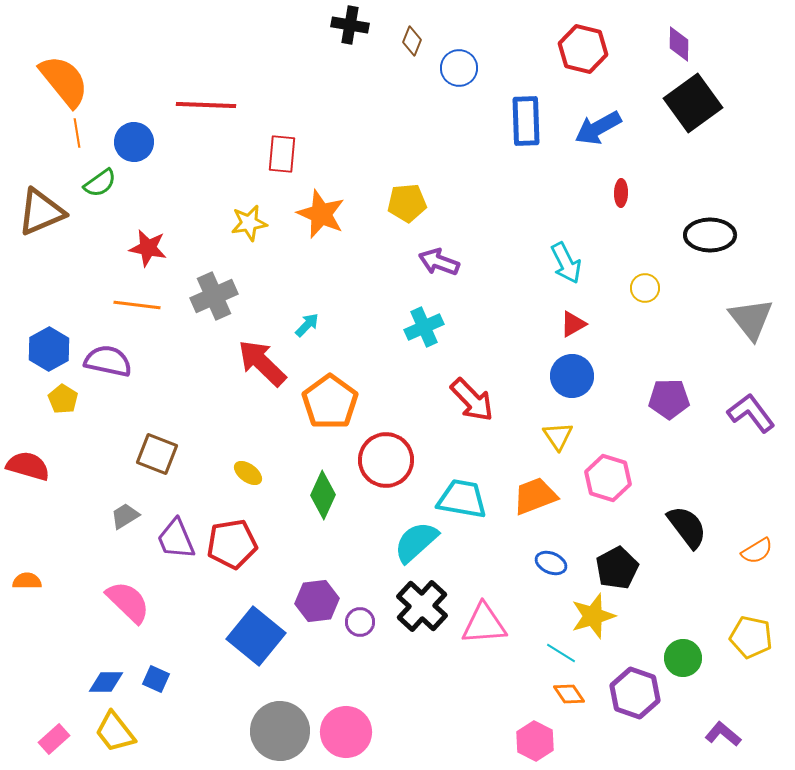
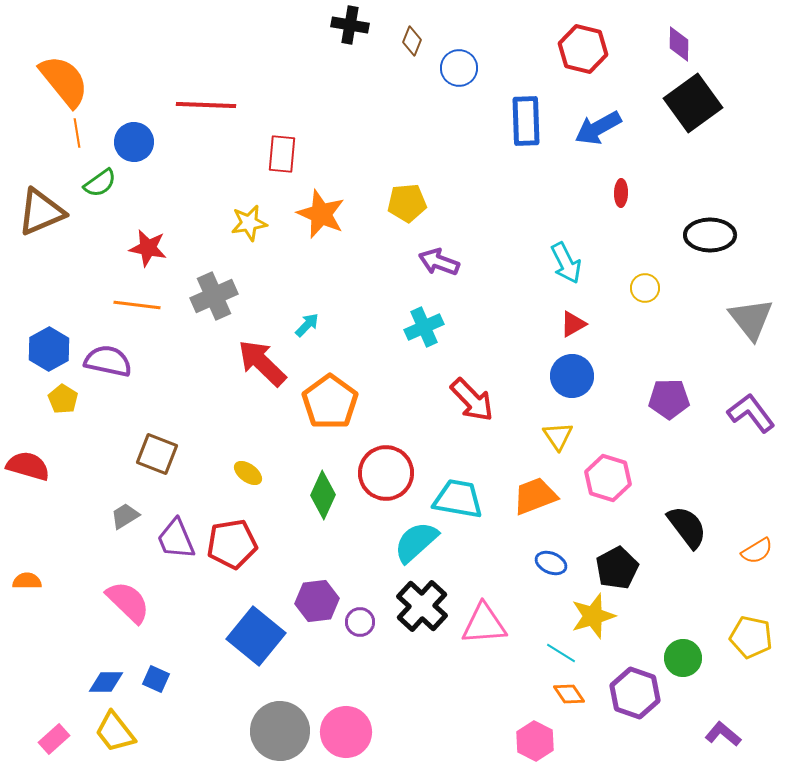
red circle at (386, 460): moved 13 px down
cyan trapezoid at (462, 499): moved 4 px left
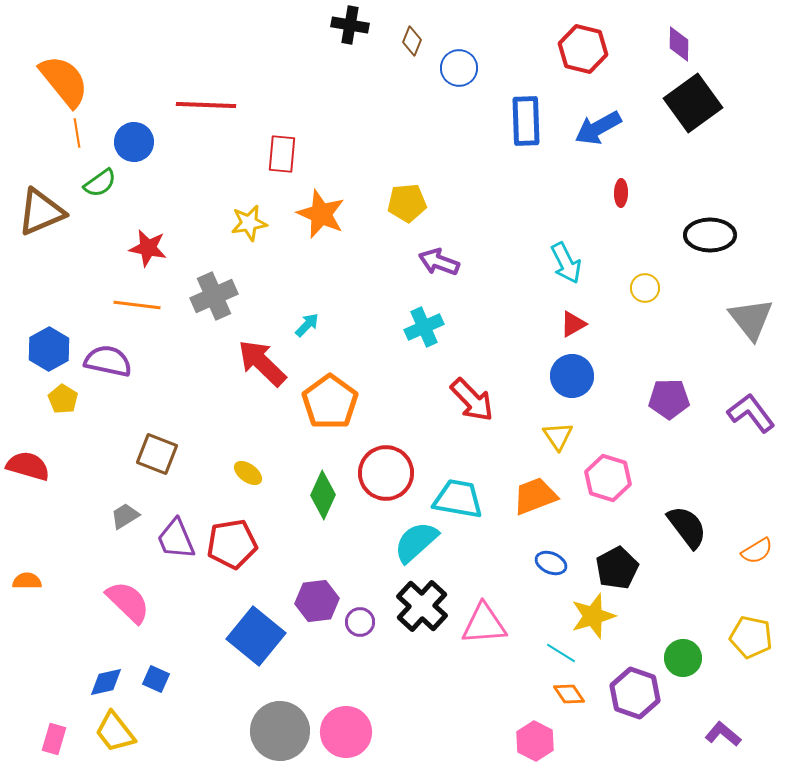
blue diamond at (106, 682): rotated 12 degrees counterclockwise
pink rectangle at (54, 739): rotated 32 degrees counterclockwise
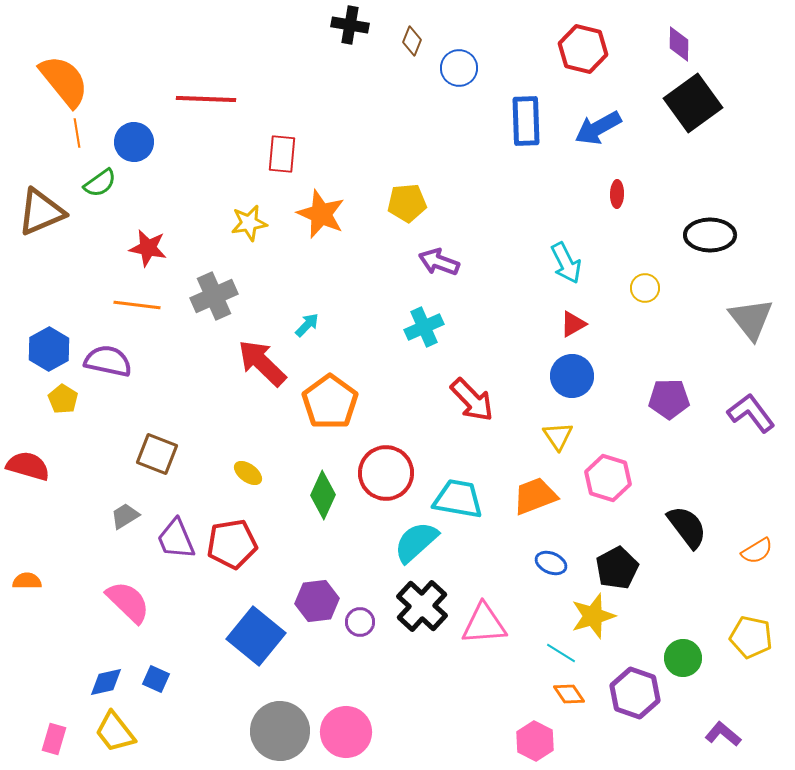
red line at (206, 105): moved 6 px up
red ellipse at (621, 193): moved 4 px left, 1 px down
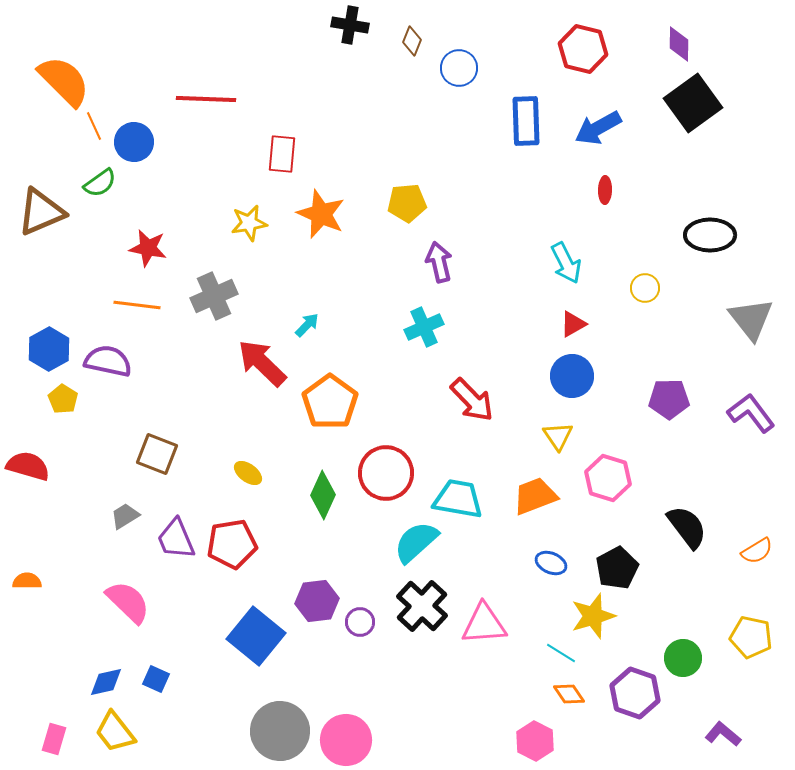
orange semicircle at (64, 81): rotated 6 degrees counterclockwise
orange line at (77, 133): moved 17 px right, 7 px up; rotated 16 degrees counterclockwise
red ellipse at (617, 194): moved 12 px left, 4 px up
purple arrow at (439, 262): rotated 57 degrees clockwise
pink circle at (346, 732): moved 8 px down
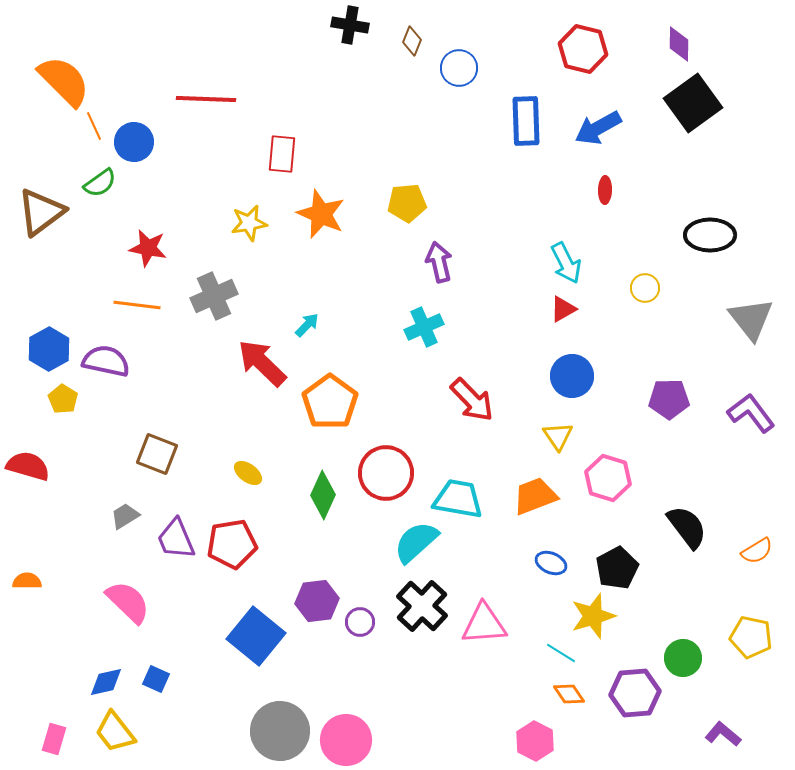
brown triangle at (41, 212): rotated 14 degrees counterclockwise
red triangle at (573, 324): moved 10 px left, 15 px up
purple semicircle at (108, 361): moved 2 px left
purple hexagon at (635, 693): rotated 24 degrees counterclockwise
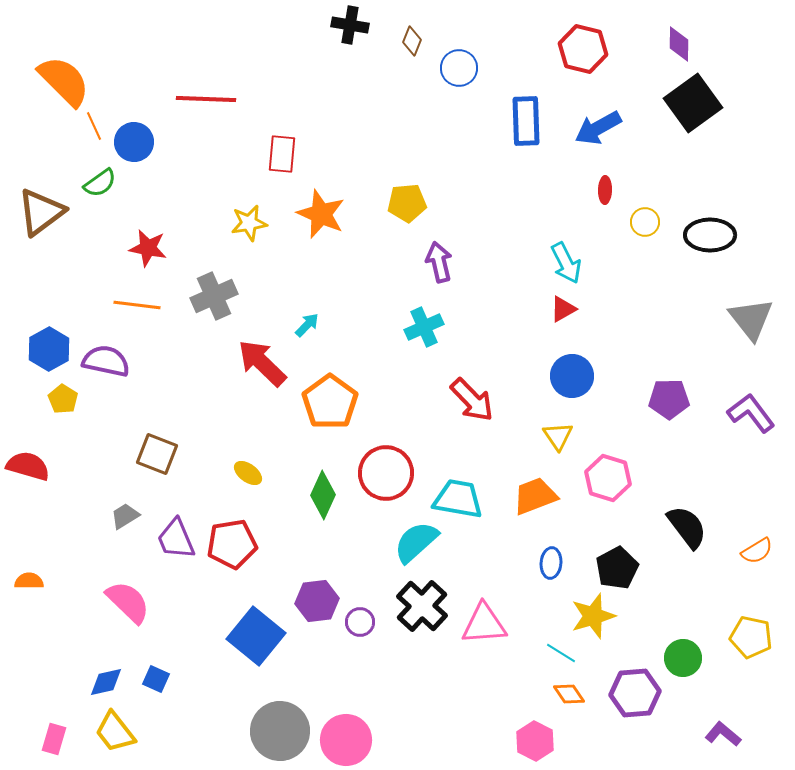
yellow circle at (645, 288): moved 66 px up
blue ellipse at (551, 563): rotated 72 degrees clockwise
orange semicircle at (27, 581): moved 2 px right
